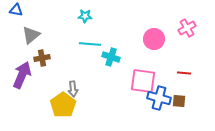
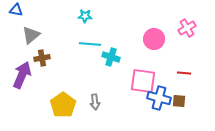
gray arrow: moved 22 px right, 13 px down
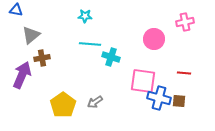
pink cross: moved 2 px left, 6 px up; rotated 18 degrees clockwise
gray arrow: rotated 63 degrees clockwise
